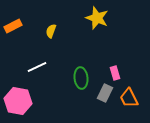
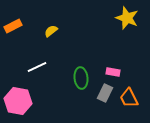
yellow star: moved 30 px right
yellow semicircle: rotated 32 degrees clockwise
pink rectangle: moved 2 px left, 1 px up; rotated 64 degrees counterclockwise
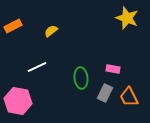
pink rectangle: moved 3 px up
orange trapezoid: moved 1 px up
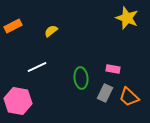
orange trapezoid: rotated 20 degrees counterclockwise
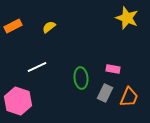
yellow semicircle: moved 2 px left, 4 px up
orange trapezoid: rotated 110 degrees counterclockwise
pink hexagon: rotated 8 degrees clockwise
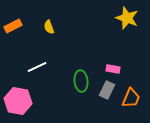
yellow semicircle: rotated 72 degrees counterclockwise
green ellipse: moved 3 px down
gray rectangle: moved 2 px right, 3 px up
orange trapezoid: moved 2 px right, 1 px down
pink hexagon: rotated 8 degrees counterclockwise
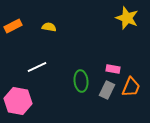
yellow semicircle: rotated 120 degrees clockwise
orange trapezoid: moved 11 px up
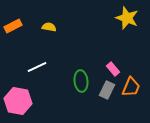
pink rectangle: rotated 40 degrees clockwise
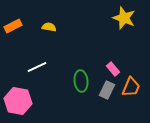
yellow star: moved 3 px left
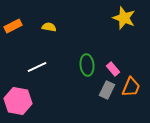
green ellipse: moved 6 px right, 16 px up
